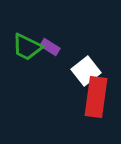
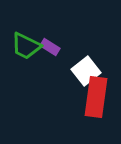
green trapezoid: moved 1 px left, 1 px up
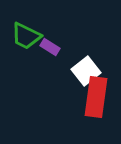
green trapezoid: moved 10 px up
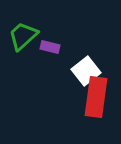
green trapezoid: moved 3 px left; rotated 112 degrees clockwise
purple rectangle: rotated 18 degrees counterclockwise
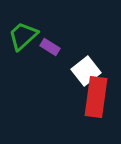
purple rectangle: rotated 18 degrees clockwise
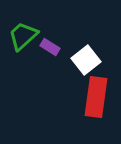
white square: moved 11 px up
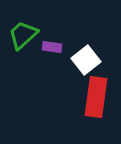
green trapezoid: moved 1 px up
purple rectangle: moved 2 px right; rotated 24 degrees counterclockwise
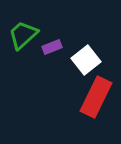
purple rectangle: rotated 30 degrees counterclockwise
red rectangle: rotated 18 degrees clockwise
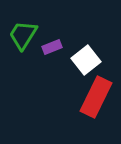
green trapezoid: rotated 16 degrees counterclockwise
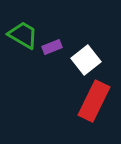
green trapezoid: rotated 88 degrees clockwise
red rectangle: moved 2 px left, 4 px down
